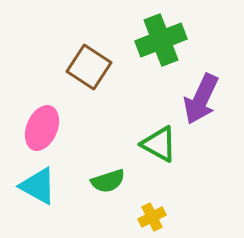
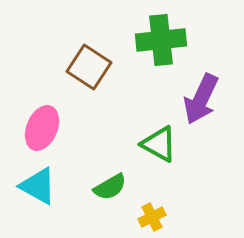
green cross: rotated 15 degrees clockwise
green semicircle: moved 2 px right, 6 px down; rotated 12 degrees counterclockwise
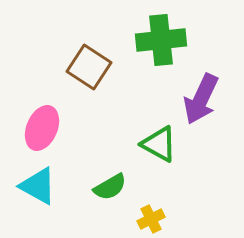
yellow cross: moved 1 px left, 2 px down
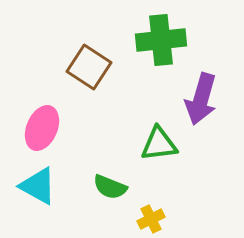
purple arrow: rotated 9 degrees counterclockwise
green triangle: rotated 36 degrees counterclockwise
green semicircle: rotated 52 degrees clockwise
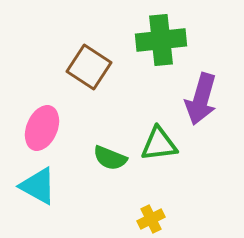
green semicircle: moved 29 px up
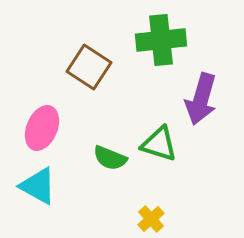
green triangle: rotated 24 degrees clockwise
yellow cross: rotated 16 degrees counterclockwise
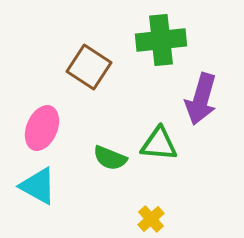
green triangle: rotated 12 degrees counterclockwise
